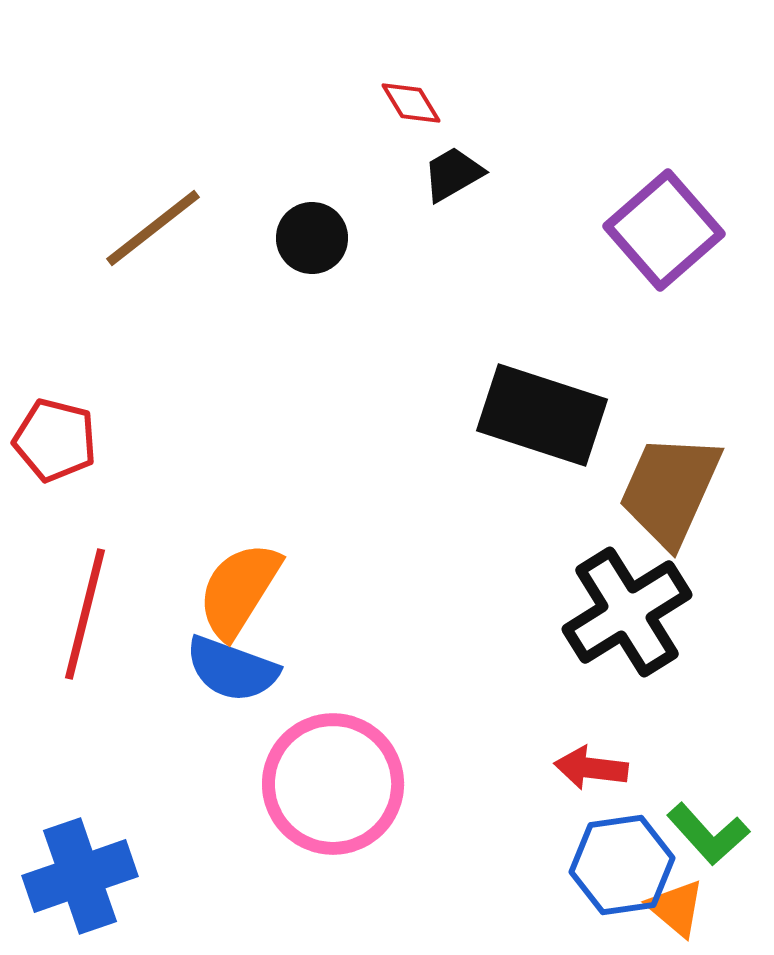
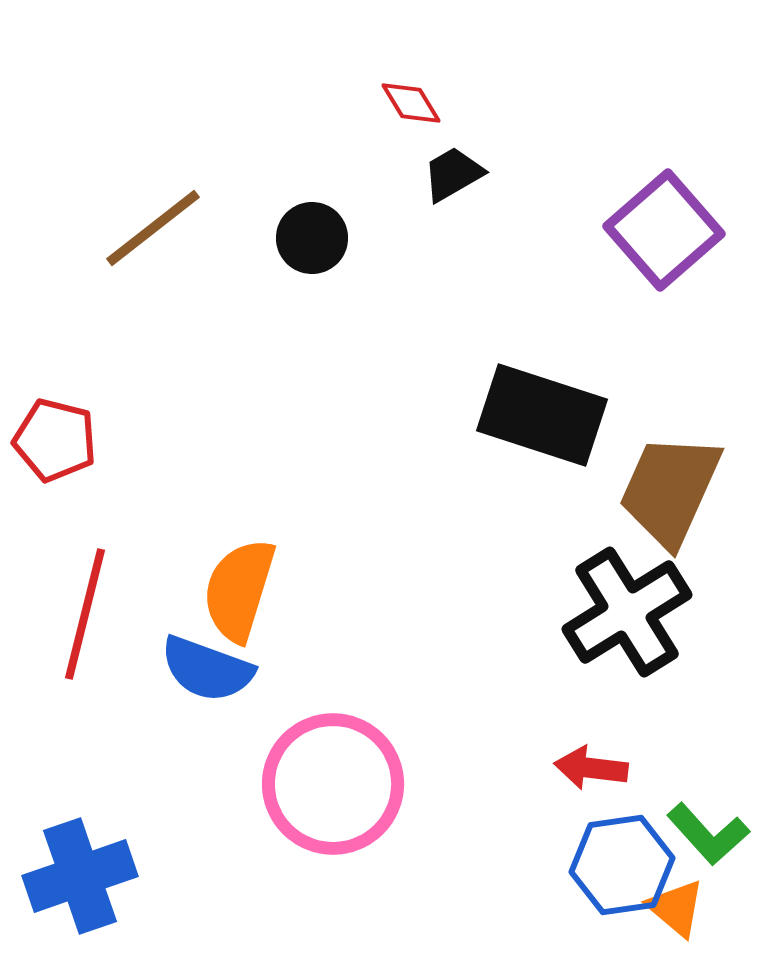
orange semicircle: rotated 15 degrees counterclockwise
blue semicircle: moved 25 px left
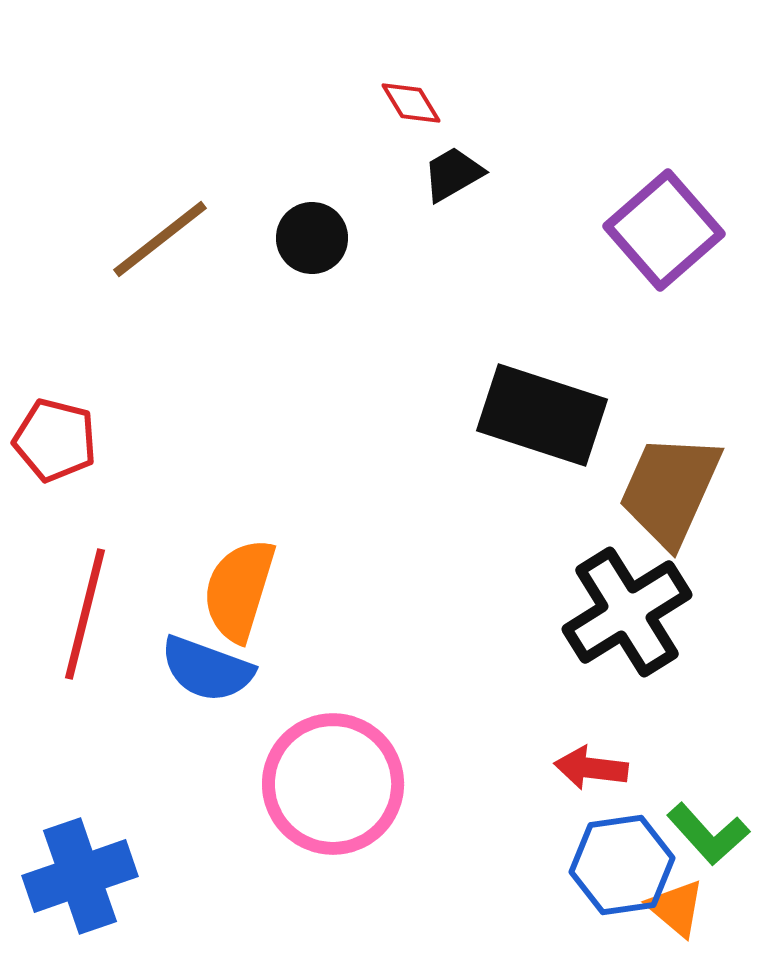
brown line: moved 7 px right, 11 px down
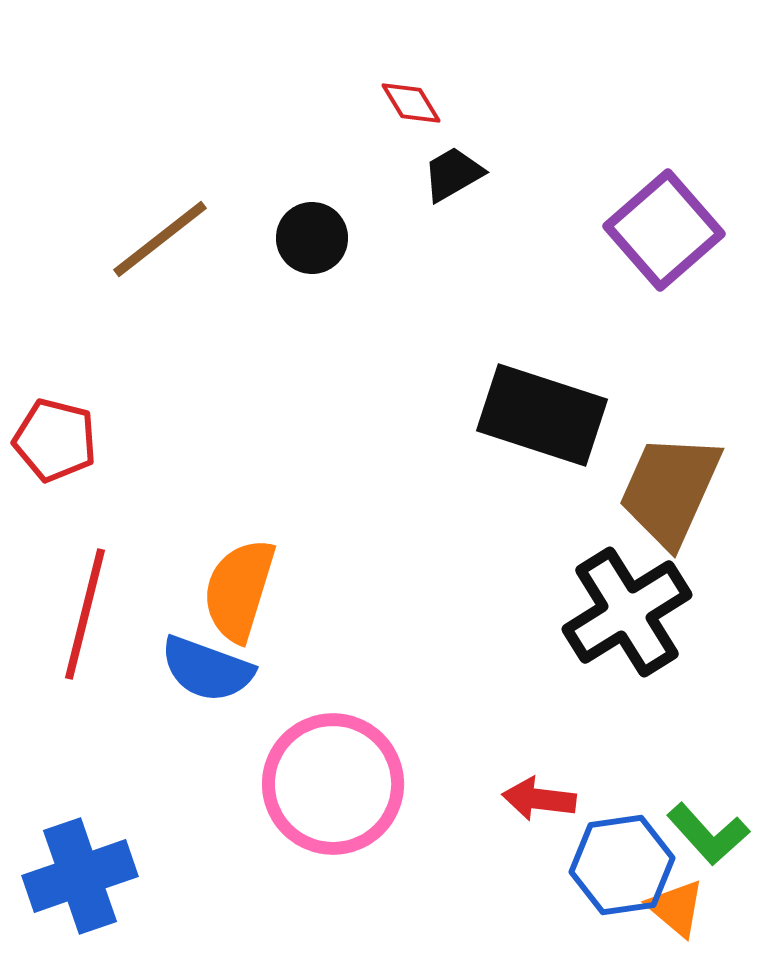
red arrow: moved 52 px left, 31 px down
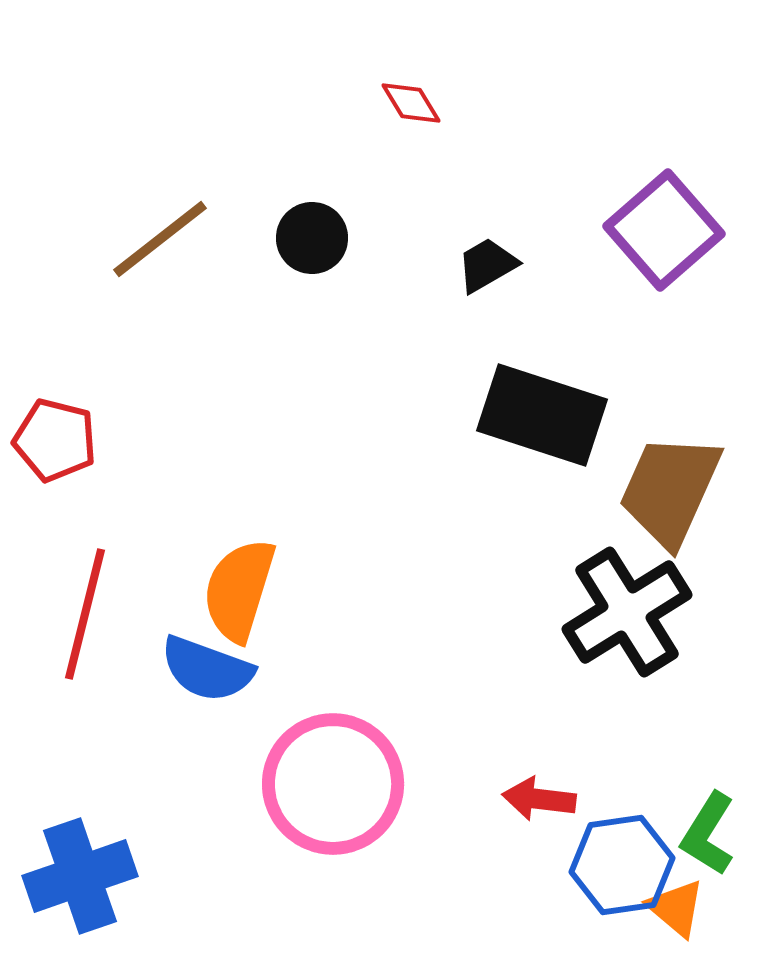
black trapezoid: moved 34 px right, 91 px down
green L-shape: rotated 74 degrees clockwise
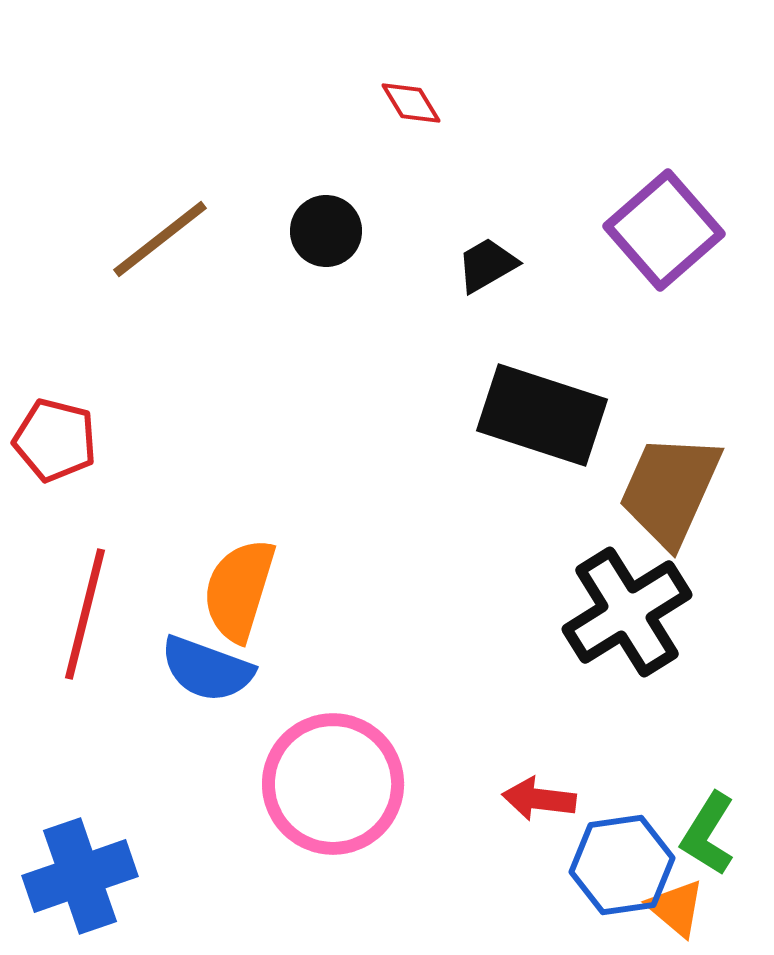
black circle: moved 14 px right, 7 px up
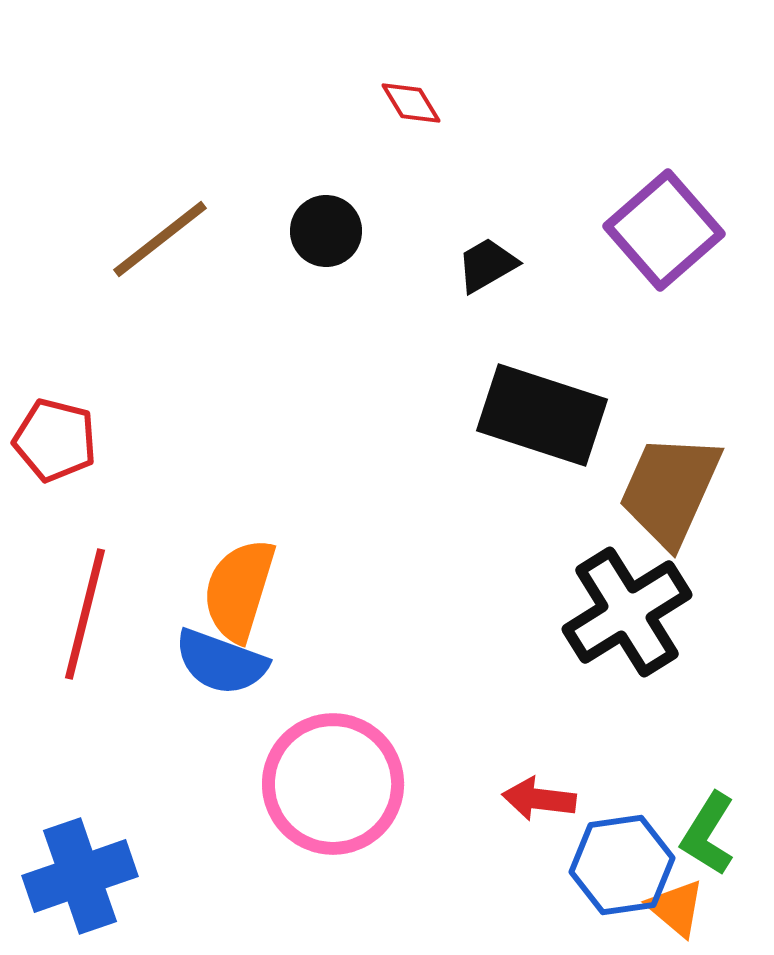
blue semicircle: moved 14 px right, 7 px up
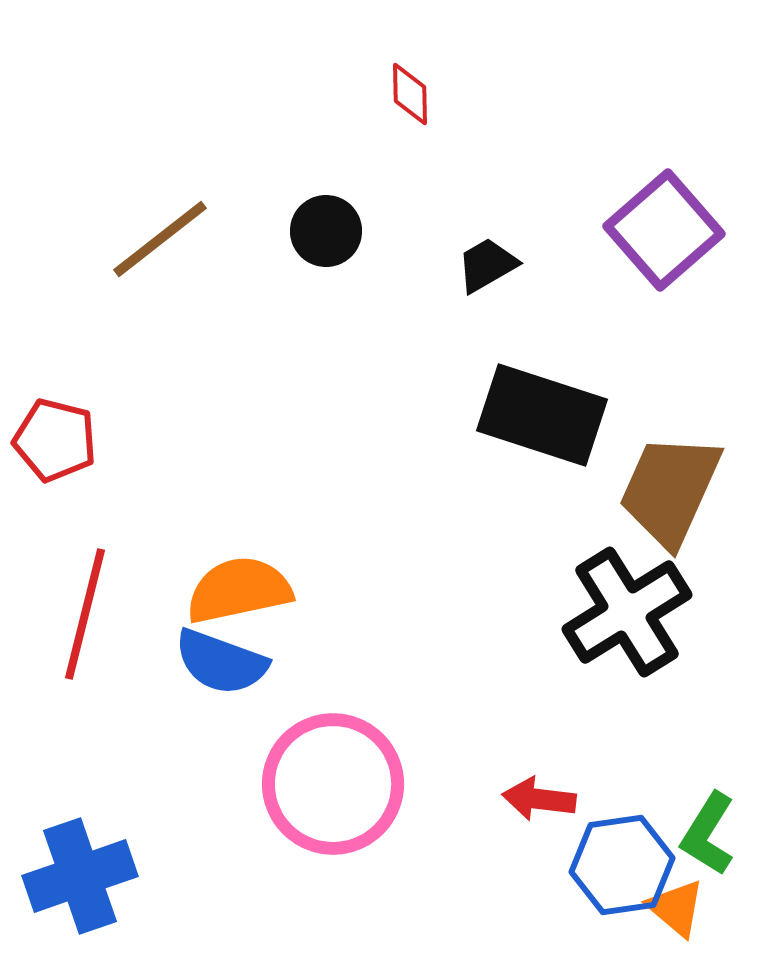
red diamond: moved 1 px left, 9 px up; rotated 30 degrees clockwise
orange semicircle: rotated 61 degrees clockwise
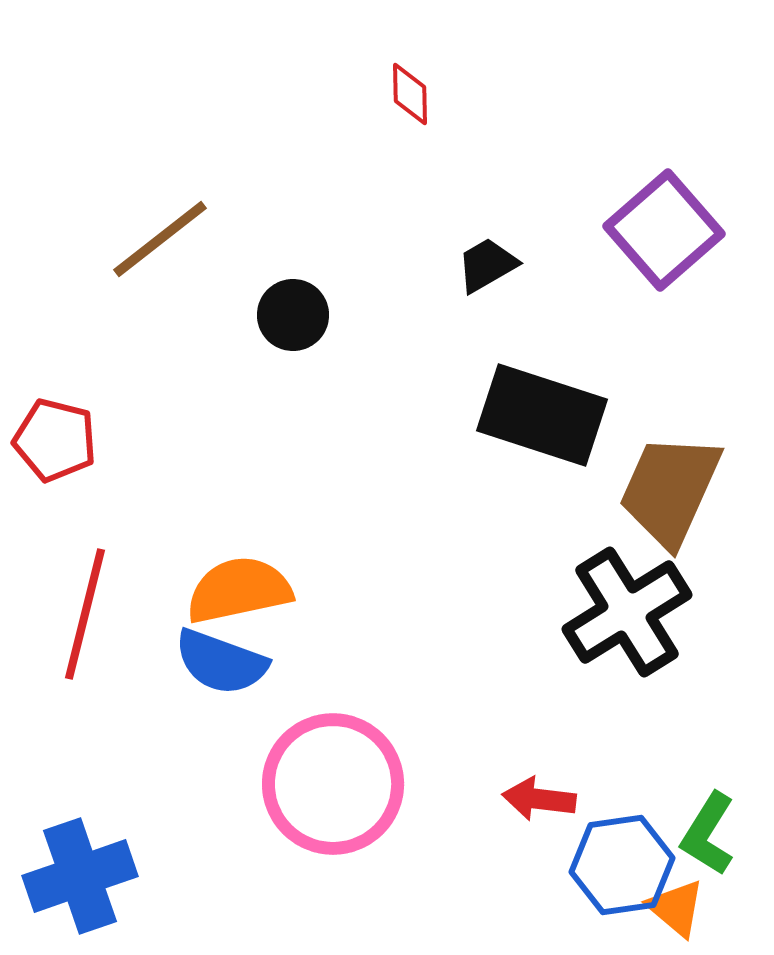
black circle: moved 33 px left, 84 px down
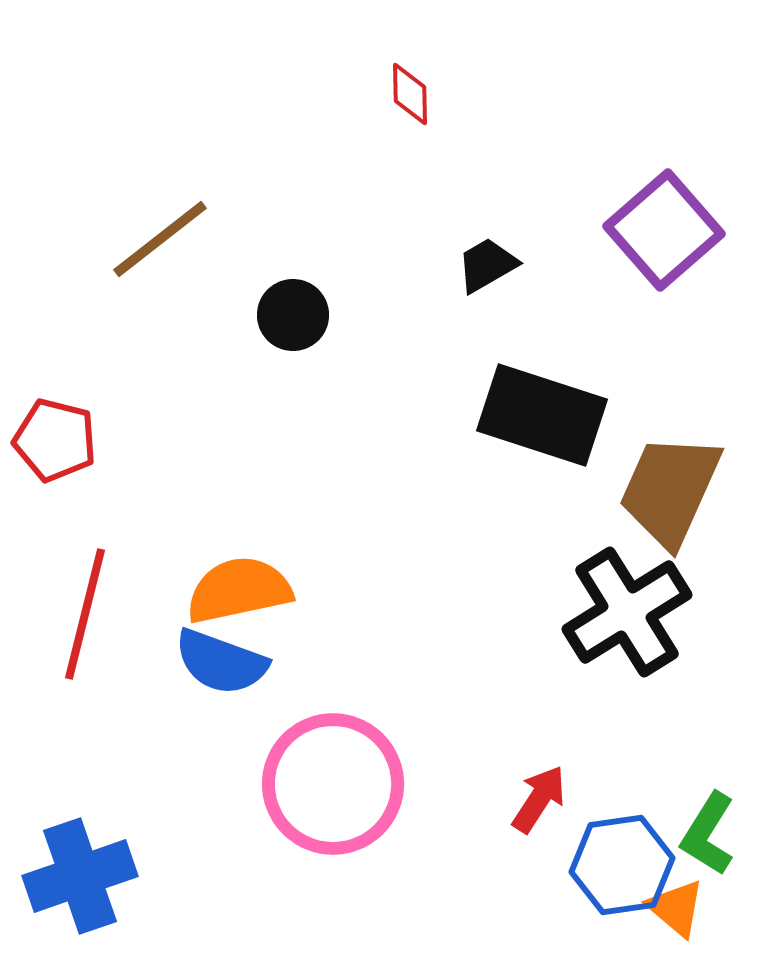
red arrow: rotated 116 degrees clockwise
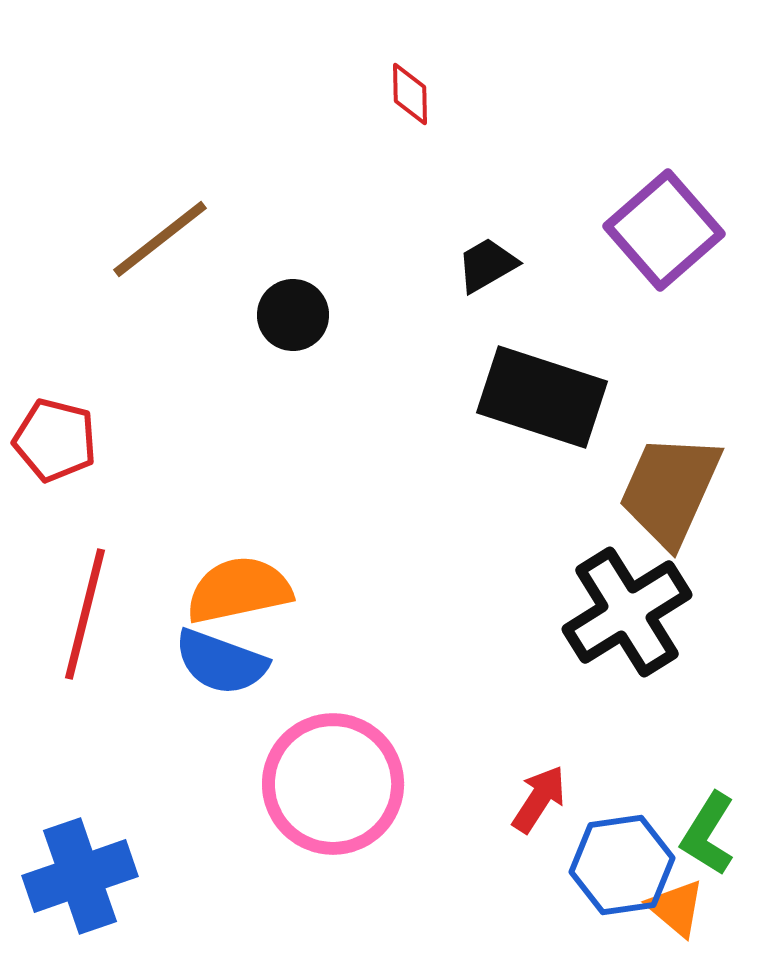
black rectangle: moved 18 px up
